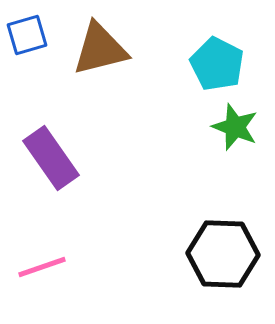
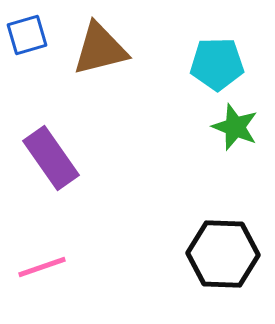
cyan pentagon: rotated 28 degrees counterclockwise
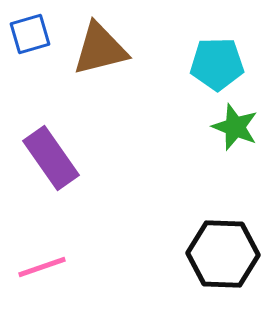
blue square: moved 3 px right, 1 px up
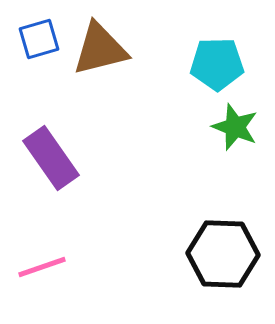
blue square: moved 9 px right, 5 px down
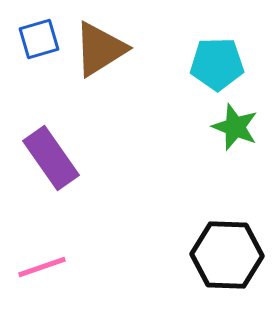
brown triangle: rotated 18 degrees counterclockwise
black hexagon: moved 4 px right, 1 px down
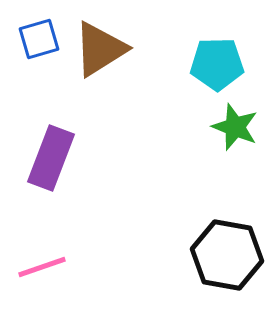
purple rectangle: rotated 56 degrees clockwise
black hexagon: rotated 8 degrees clockwise
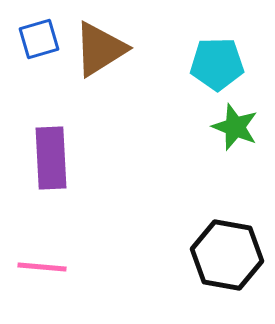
purple rectangle: rotated 24 degrees counterclockwise
pink line: rotated 24 degrees clockwise
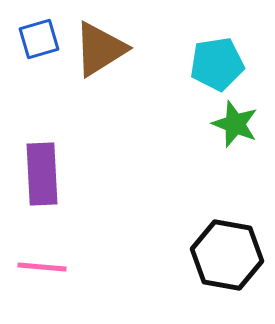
cyan pentagon: rotated 8 degrees counterclockwise
green star: moved 3 px up
purple rectangle: moved 9 px left, 16 px down
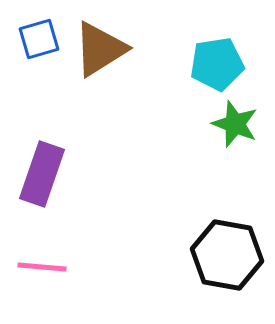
purple rectangle: rotated 22 degrees clockwise
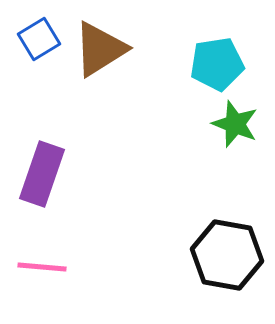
blue square: rotated 15 degrees counterclockwise
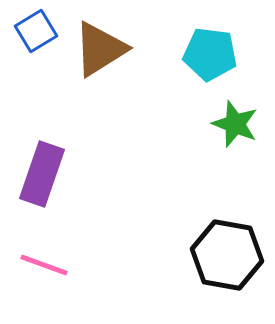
blue square: moved 3 px left, 8 px up
cyan pentagon: moved 7 px left, 10 px up; rotated 16 degrees clockwise
pink line: moved 2 px right, 2 px up; rotated 15 degrees clockwise
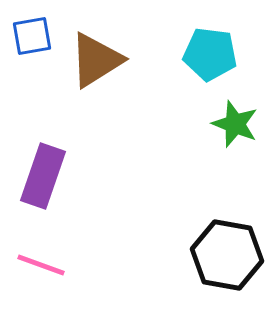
blue square: moved 4 px left, 5 px down; rotated 21 degrees clockwise
brown triangle: moved 4 px left, 11 px down
purple rectangle: moved 1 px right, 2 px down
pink line: moved 3 px left
